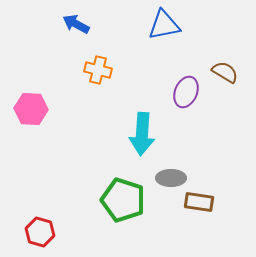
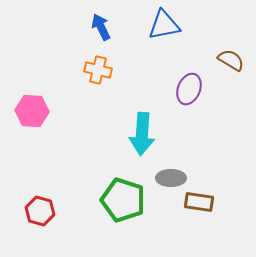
blue arrow: moved 25 px right, 3 px down; rotated 36 degrees clockwise
brown semicircle: moved 6 px right, 12 px up
purple ellipse: moved 3 px right, 3 px up
pink hexagon: moved 1 px right, 2 px down
red hexagon: moved 21 px up
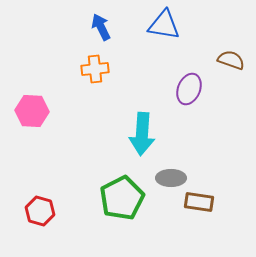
blue triangle: rotated 20 degrees clockwise
brown semicircle: rotated 12 degrees counterclockwise
orange cross: moved 3 px left, 1 px up; rotated 20 degrees counterclockwise
green pentagon: moved 1 px left, 2 px up; rotated 27 degrees clockwise
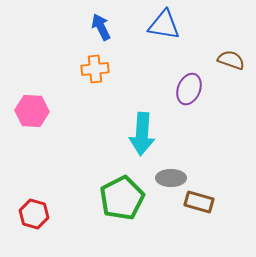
brown rectangle: rotated 8 degrees clockwise
red hexagon: moved 6 px left, 3 px down
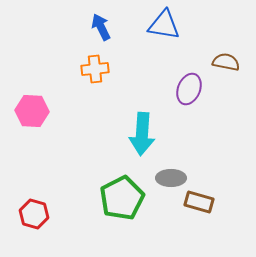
brown semicircle: moved 5 px left, 2 px down; rotated 8 degrees counterclockwise
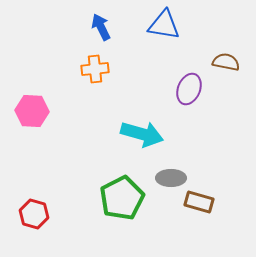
cyan arrow: rotated 78 degrees counterclockwise
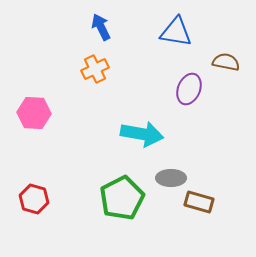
blue triangle: moved 12 px right, 7 px down
orange cross: rotated 20 degrees counterclockwise
pink hexagon: moved 2 px right, 2 px down
cyan arrow: rotated 6 degrees counterclockwise
red hexagon: moved 15 px up
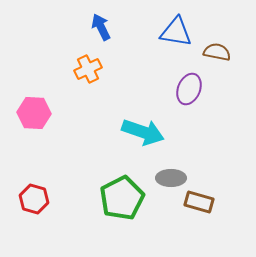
brown semicircle: moved 9 px left, 10 px up
orange cross: moved 7 px left
cyan arrow: moved 1 px right, 2 px up; rotated 9 degrees clockwise
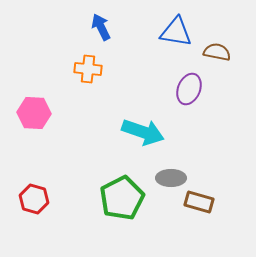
orange cross: rotated 32 degrees clockwise
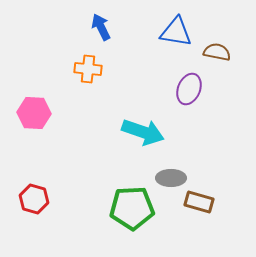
green pentagon: moved 10 px right, 10 px down; rotated 24 degrees clockwise
